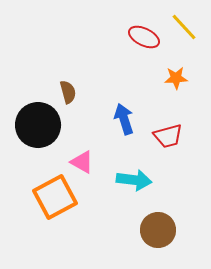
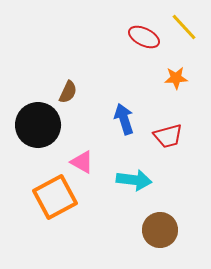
brown semicircle: rotated 40 degrees clockwise
brown circle: moved 2 px right
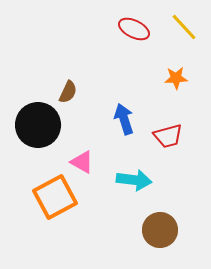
red ellipse: moved 10 px left, 8 px up
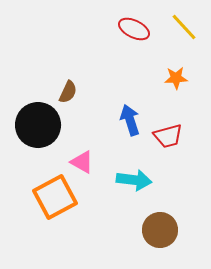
blue arrow: moved 6 px right, 1 px down
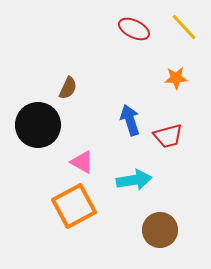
brown semicircle: moved 4 px up
cyan arrow: rotated 16 degrees counterclockwise
orange square: moved 19 px right, 9 px down
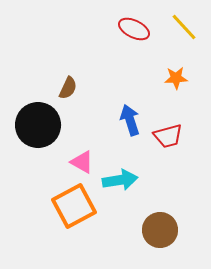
cyan arrow: moved 14 px left
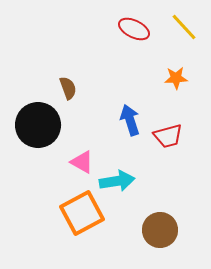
brown semicircle: rotated 45 degrees counterclockwise
cyan arrow: moved 3 px left, 1 px down
orange square: moved 8 px right, 7 px down
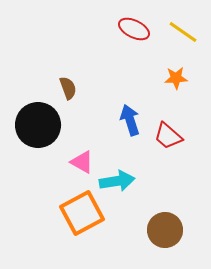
yellow line: moved 1 px left, 5 px down; rotated 12 degrees counterclockwise
red trapezoid: rotated 56 degrees clockwise
brown circle: moved 5 px right
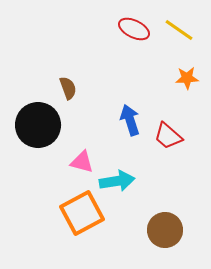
yellow line: moved 4 px left, 2 px up
orange star: moved 11 px right
pink triangle: rotated 15 degrees counterclockwise
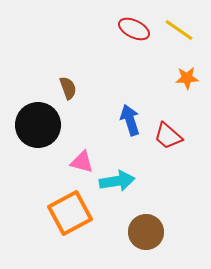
orange square: moved 12 px left
brown circle: moved 19 px left, 2 px down
